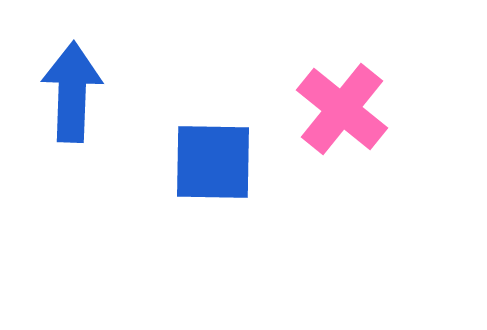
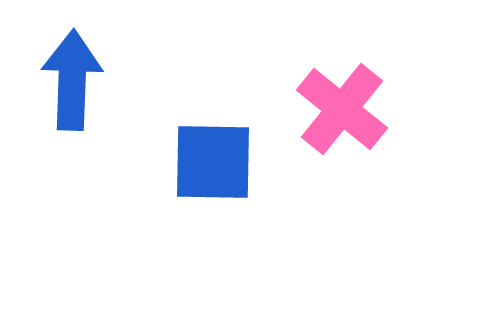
blue arrow: moved 12 px up
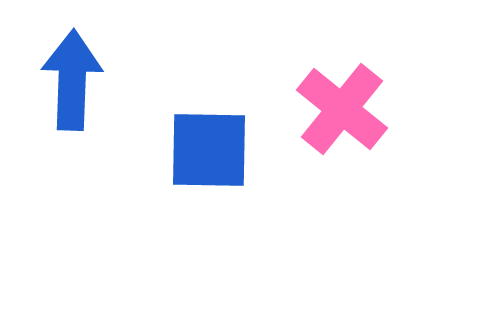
blue square: moved 4 px left, 12 px up
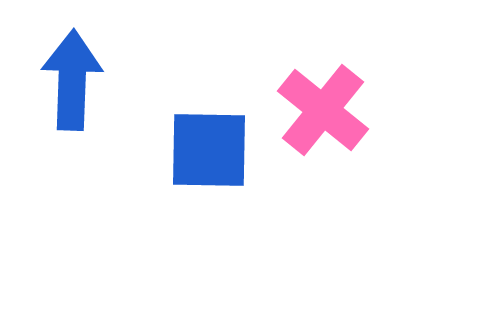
pink cross: moved 19 px left, 1 px down
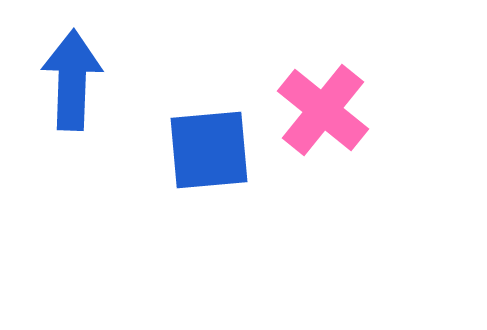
blue square: rotated 6 degrees counterclockwise
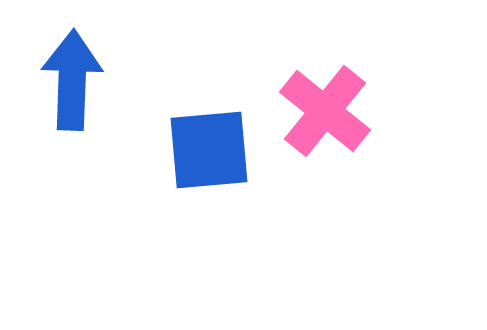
pink cross: moved 2 px right, 1 px down
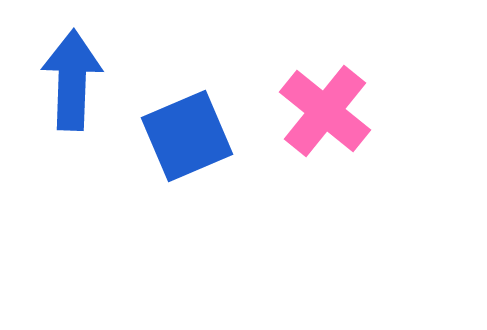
blue square: moved 22 px left, 14 px up; rotated 18 degrees counterclockwise
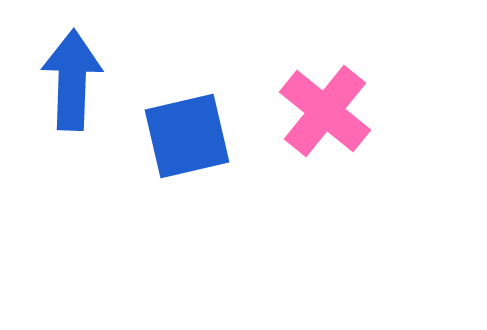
blue square: rotated 10 degrees clockwise
